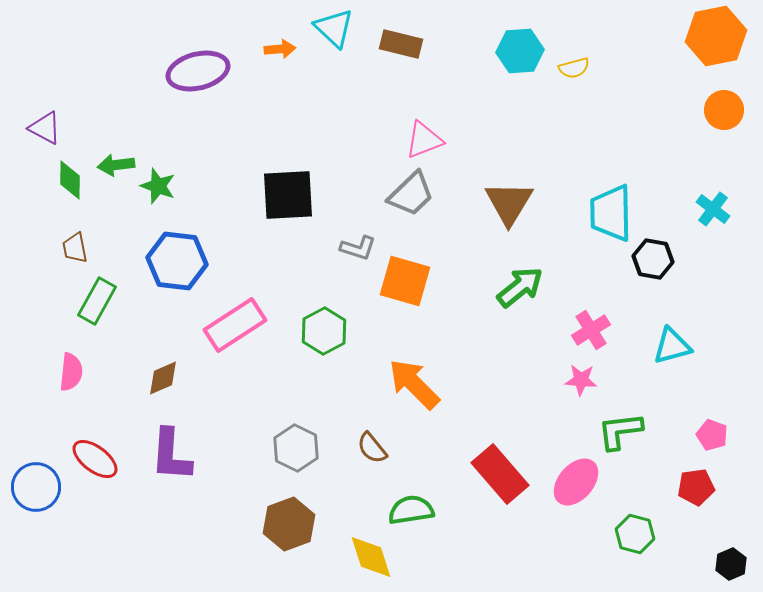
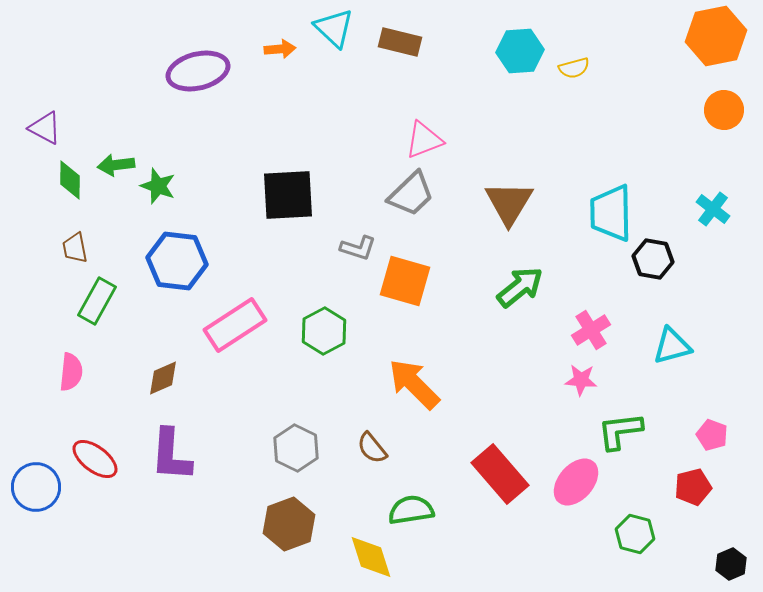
brown rectangle at (401, 44): moved 1 px left, 2 px up
red pentagon at (696, 487): moved 3 px left; rotated 6 degrees counterclockwise
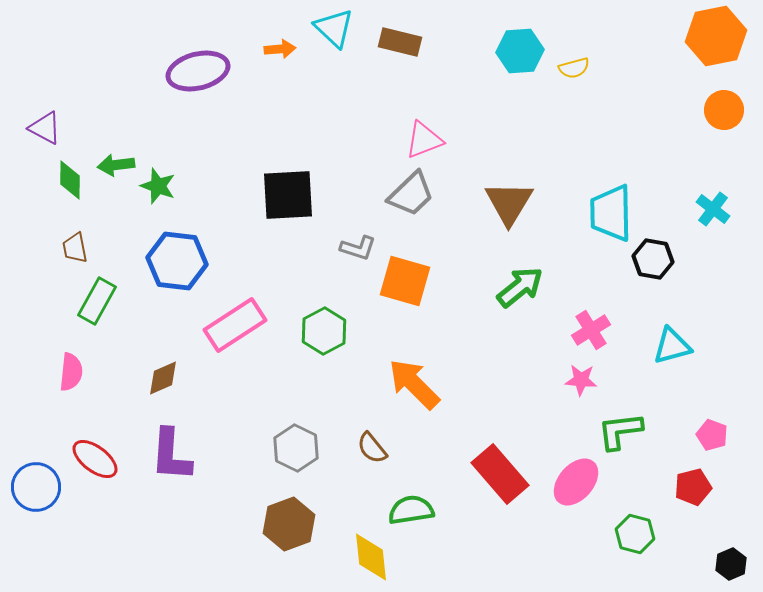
yellow diamond at (371, 557): rotated 12 degrees clockwise
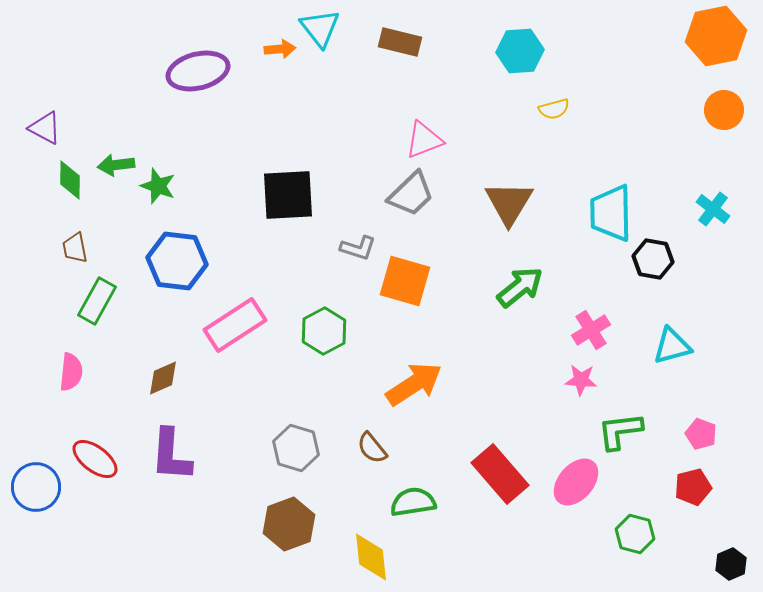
cyan triangle at (334, 28): moved 14 px left; rotated 9 degrees clockwise
yellow semicircle at (574, 68): moved 20 px left, 41 px down
orange arrow at (414, 384): rotated 102 degrees clockwise
pink pentagon at (712, 435): moved 11 px left, 1 px up
gray hexagon at (296, 448): rotated 9 degrees counterclockwise
green semicircle at (411, 510): moved 2 px right, 8 px up
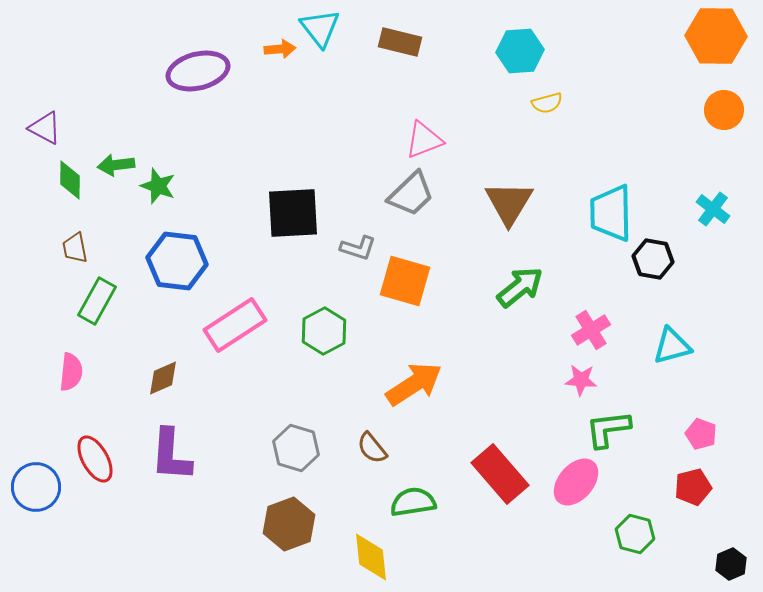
orange hexagon at (716, 36): rotated 12 degrees clockwise
yellow semicircle at (554, 109): moved 7 px left, 6 px up
black square at (288, 195): moved 5 px right, 18 px down
green L-shape at (620, 431): moved 12 px left, 2 px up
red ellipse at (95, 459): rotated 24 degrees clockwise
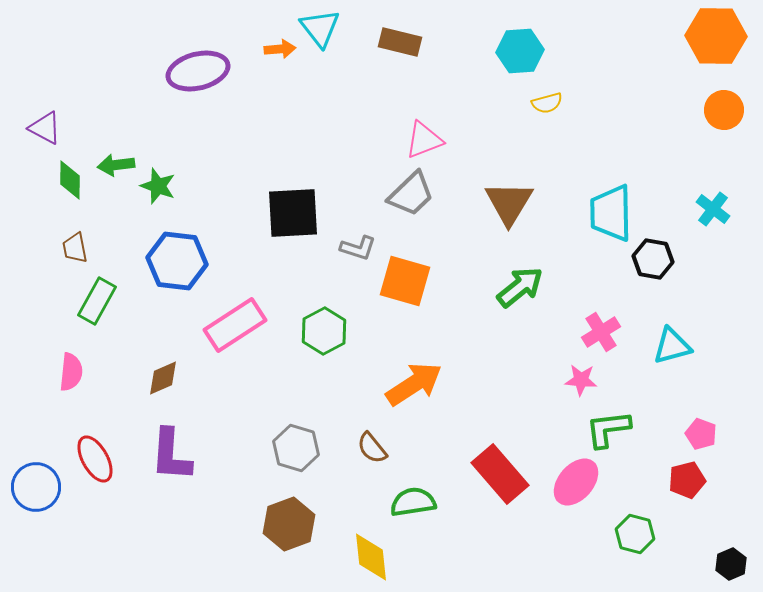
pink cross at (591, 330): moved 10 px right, 2 px down
red pentagon at (693, 487): moved 6 px left, 7 px up
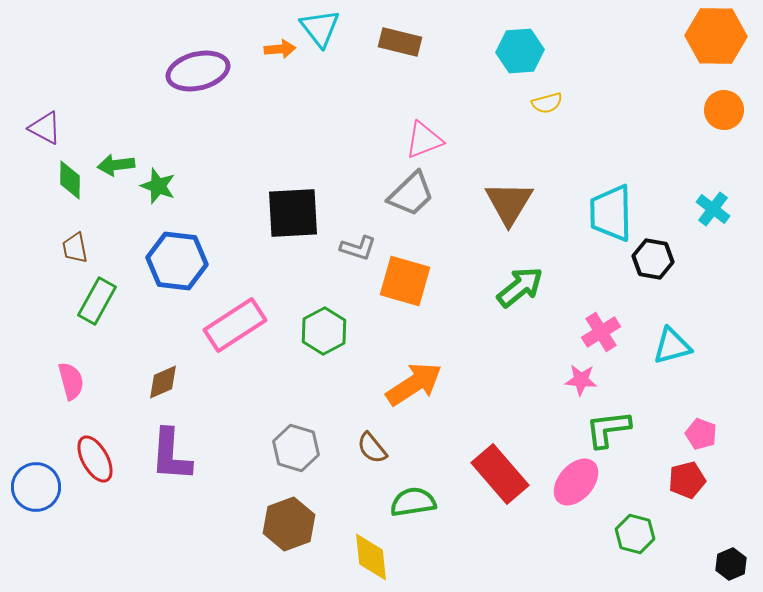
pink semicircle at (71, 372): moved 9 px down; rotated 21 degrees counterclockwise
brown diamond at (163, 378): moved 4 px down
